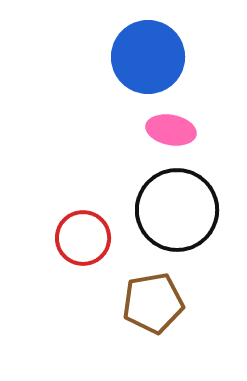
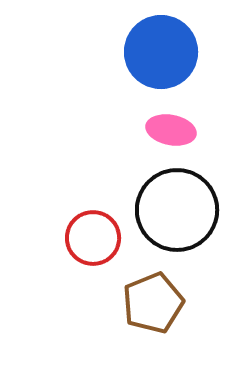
blue circle: moved 13 px right, 5 px up
red circle: moved 10 px right
brown pentagon: rotated 12 degrees counterclockwise
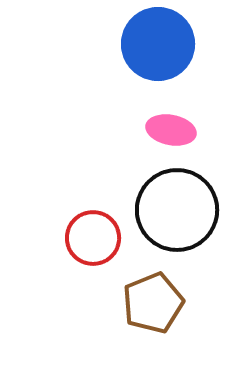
blue circle: moved 3 px left, 8 px up
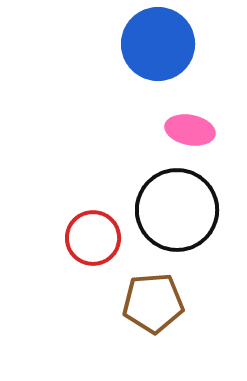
pink ellipse: moved 19 px right
brown pentagon: rotated 18 degrees clockwise
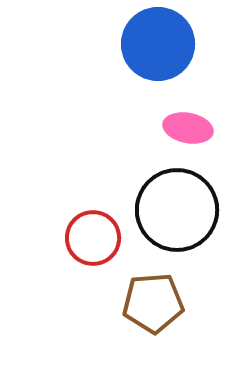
pink ellipse: moved 2 px left, 2 px up
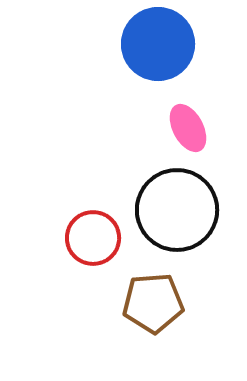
pink ellipse: rotated 51 degrees clockwise
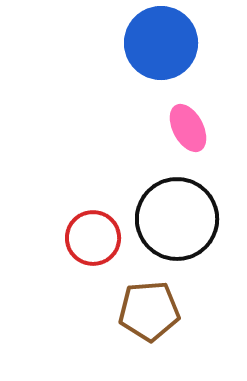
blue circle: moved 3 px right, 1 px up
black circle: moved 9 px down
brown pentagon: moved 4 px left, 8 px down
